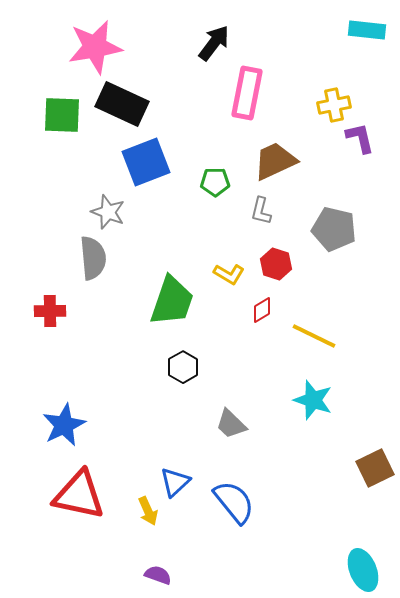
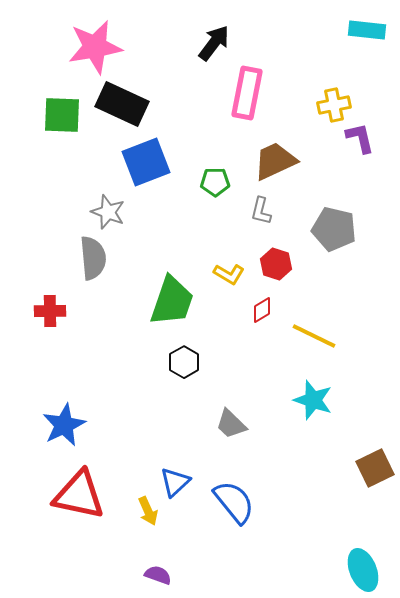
black hexagon: moved 1 px right, 5 px up
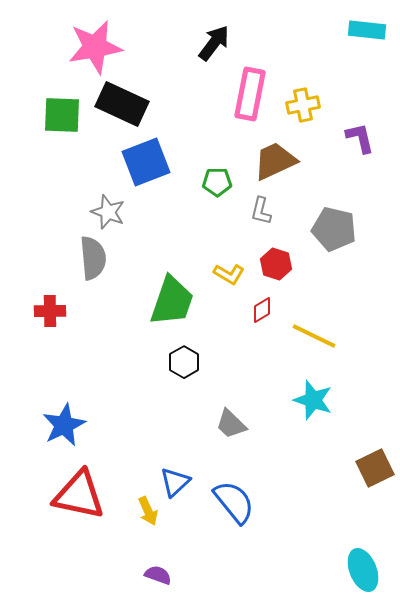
pink rectangle: moved 3 px right, 1 px down
yellow cross: moved 31 px left
green pentagon: moved 2 px right
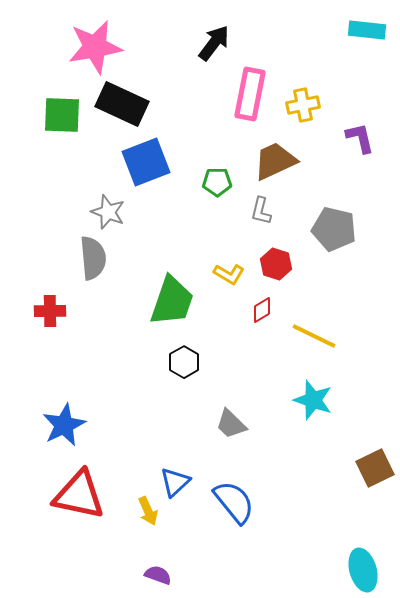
cyan ellipse: rotated 6 degrees clockwise
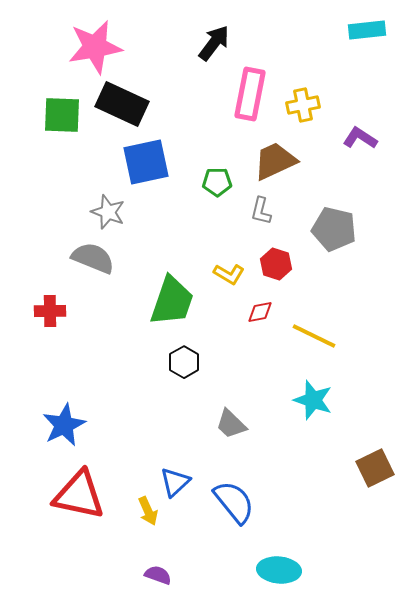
cyan rectangle: rotated 12 degrees counterclockwise
purple L-shape: rotated 44 degrees counterclockwise
blue square: rotated 9 degrees clockwise
gray semicircle: rotated 63 degrees counterclockwise
red diamond: moved 2 px left, 2 px down; rotated 20 degrees clockwise
cyan ellipse: moved 84 px left; rotated 69 degrees counterclockwise
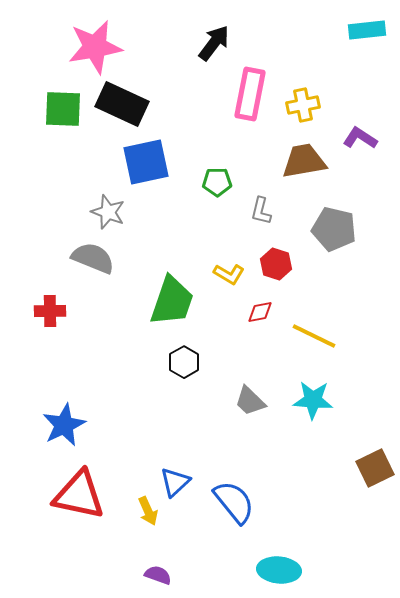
green square: moved 1 px right, 6 px up
brown trapezoid: moved 29 px right; rotated 15 degrees clockwise
cyan star: rotated 15 degrees counterclockwise
gray trapezoid: moved 19 px right, 23 px up
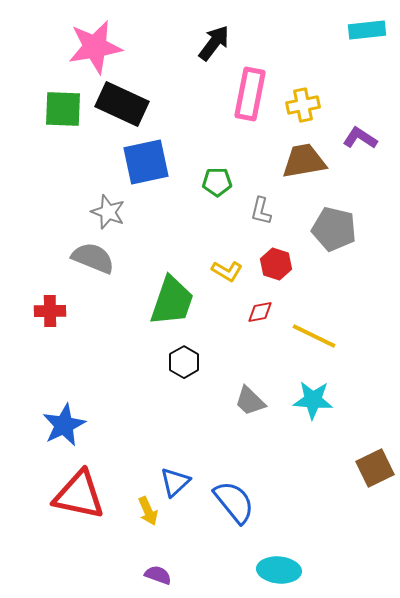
yellow L-shape: moved 2 px left, 3 px up
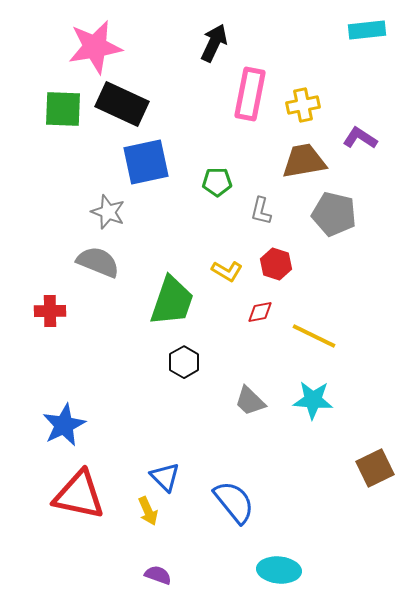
black arrow: rotated 12 degrees counterclockwise
gray pentagon: moved 15 px up
gray semicircle: moved 5 px right, 4 px down
blue triangle: moved 10 px left, 5 px up; rotated 32 degrees counterclockwise
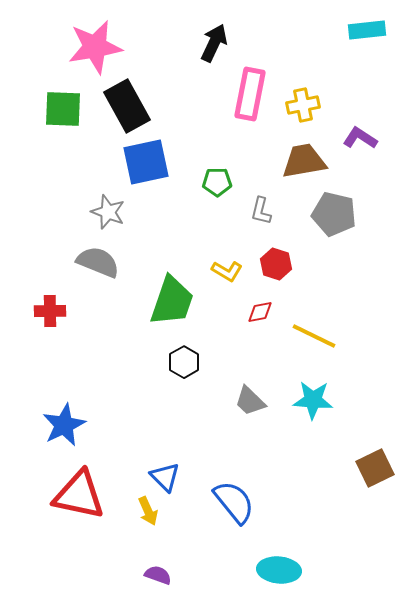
black rectangle: moved 5 px right, 2 px down; rotated 36 degrees clockwise
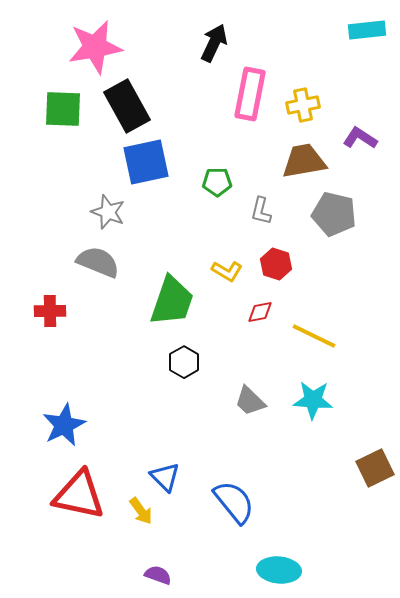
yellow arrow: moved 7 px left; rotated 12 degrees counterclockwise
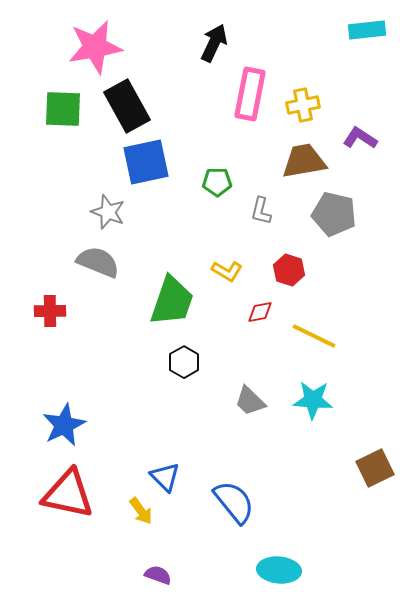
red hexagon: moved 13 px right, 6 px down
red triangle: moved 11 px left, 1 px up
